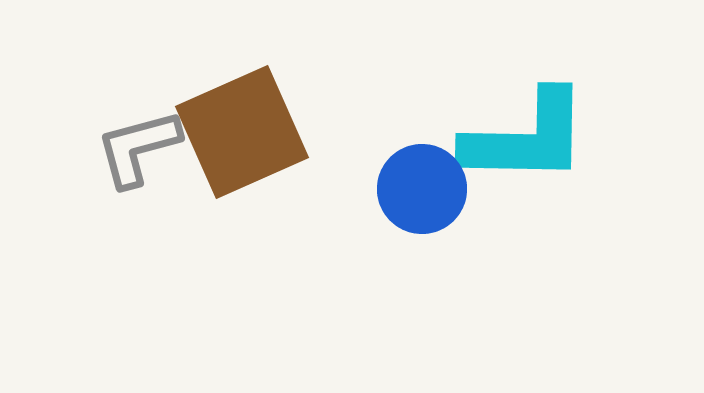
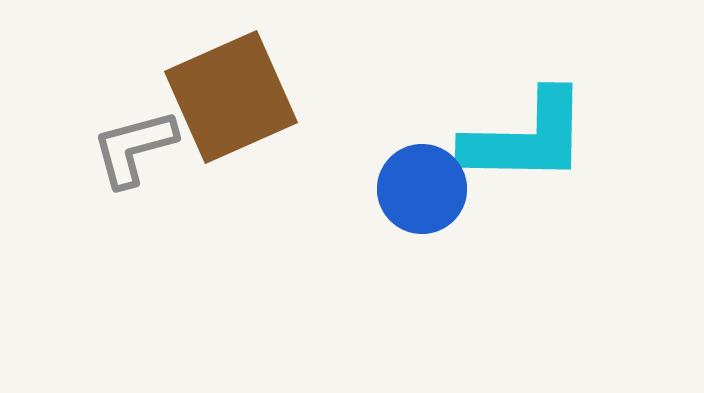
brown square: moved 11 px left, 35 px up
gray L-shape: moved 4 px left
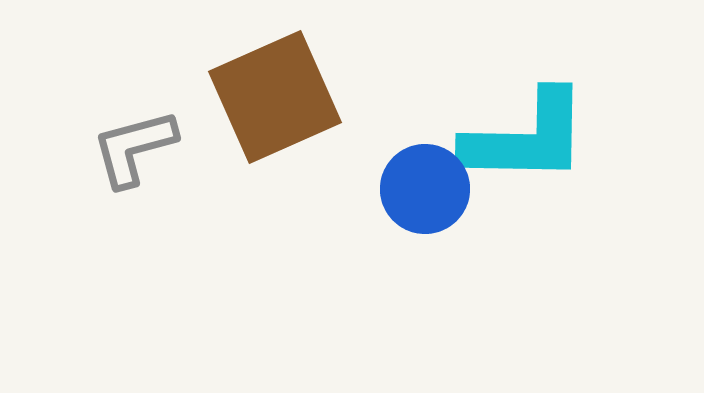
brown square: moved 44 px right
blue circle: moved 3 px right
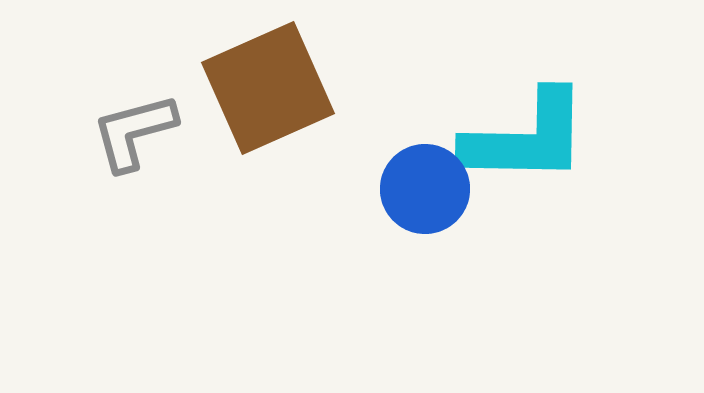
brown square: moved 7 px left, 9 px up
gray L-shape: moved 16 px up
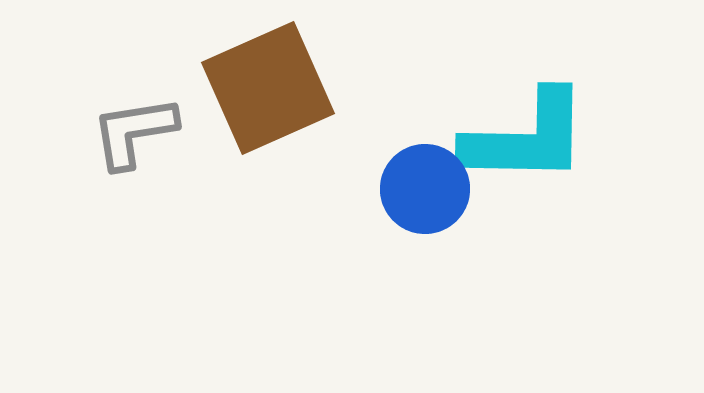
gray L-shape: rotated 6 degrees clockwise
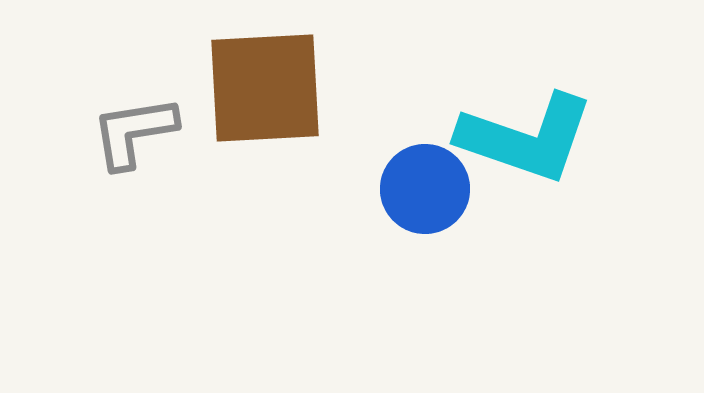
brown square: moved 3 px left; rotated 21 degrees clockwise
cyan L-shape: rotated 18 degrees clockwise
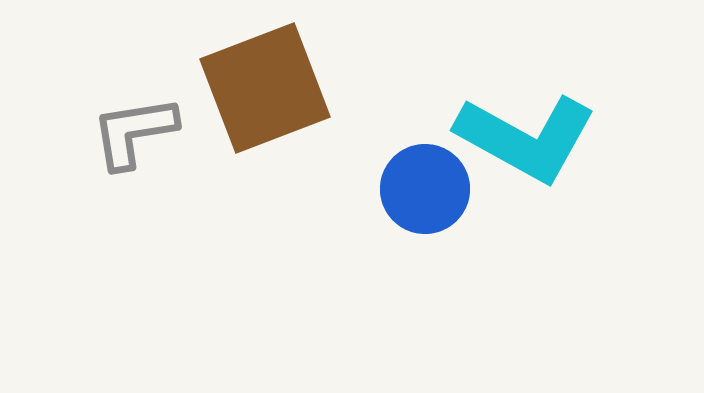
brown square: rotated 18 degrees counterclockwise
cyan L-shape: rotated 10 degrees clockwise
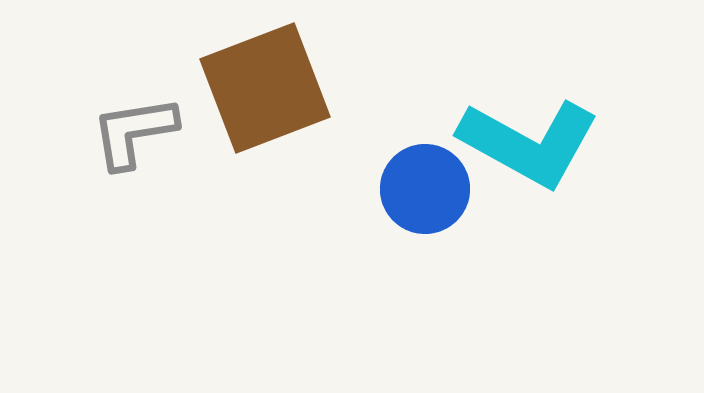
cyan L-shape: moved 3 px right, 5 px down
